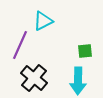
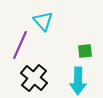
cyan triangle: rotated 45 degrees counterclockwise
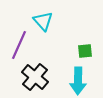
purple line: moved 1 px left
black cross: moved 1 px right, 1 px up
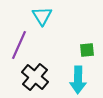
cyan triangle: moved 1 px left, 5 px up; rotated 10 degrees clockwise
green square: moved 2 px right, 1 px up
cyan arrow: moved 1 px up
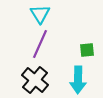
cyan triangle: moved 2 px left, 2 px up
purple line: moved 21 px right, 1 px up
black cross: moved 3 px down
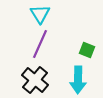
green square: rotated 28 degrees clockwise
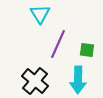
purple line: moved 18 px right
green square: rotated 14 degrees counterclockwise
black cross: moved 1 px down
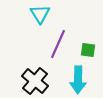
green square: moved 1 px right
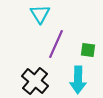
purple line: moved 2 px left
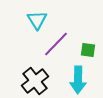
cyan triangle: moved 3 px left, 6 px down
purple line: rotated 20 degrees clockwise
black cross: rotated 12 degrees clockwise
